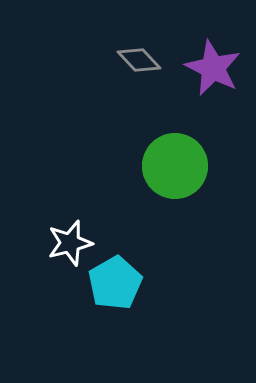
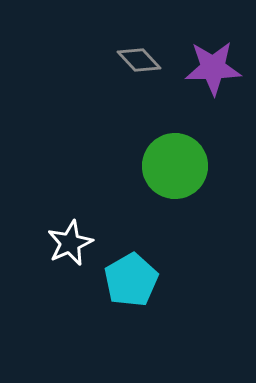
purple star: rotated 28 degrees counterclockwise
white star: rotated 9 degrees counterclockwise
cyan pentagon: moved 16 px right, 3 px up
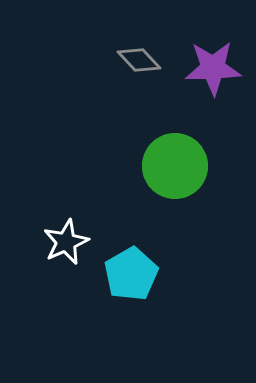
white star: moved 4 px left, 1 px up
cyan pentagon: moved 6 px up
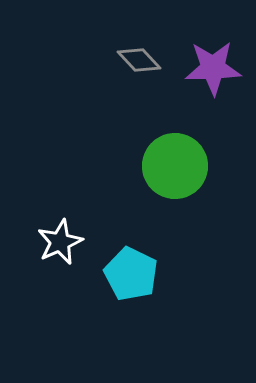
white star: moved 6 px left
cyan pentagon: rotated 16 degrees counterclockwise
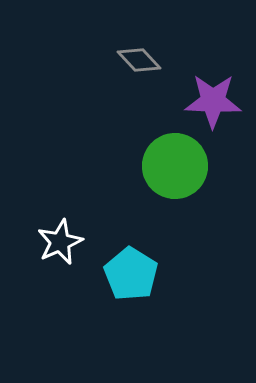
purple star: moved 33 px down; rotated 4 degrees clockwise
cyan pentagon: rotated 6 degrees clockwise
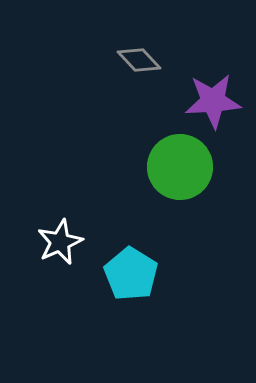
purple star: rotated 6 degrees counterclockwise
green circle: moved 5 px right, 1 px down
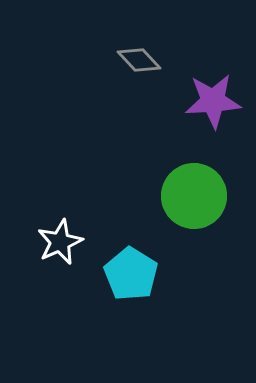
green circle: moved 14 px right, 29 px down
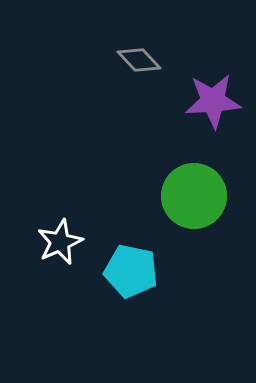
cyan pentagon: moved 3 px up; rotated 20 degrees counterclockwise
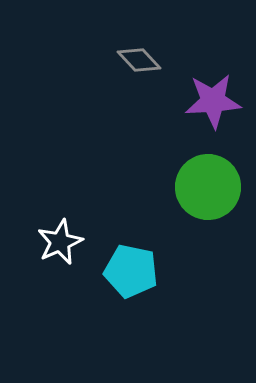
green circle: moved 14 px right, 9 px up
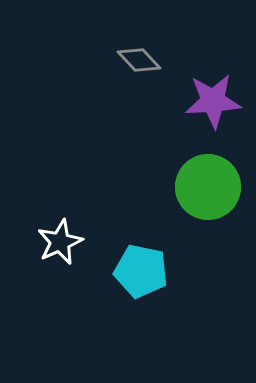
cyan pentagon: moved 10 px right
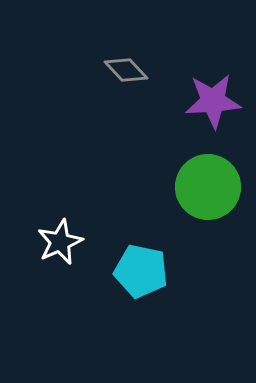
gray diamond: moved 13 px left, 10 px down
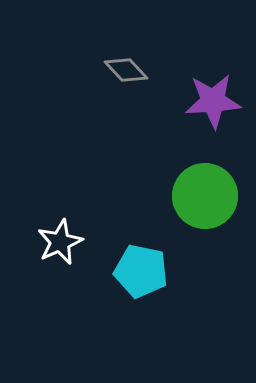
green circle: moved 3 px left, 9 px down
